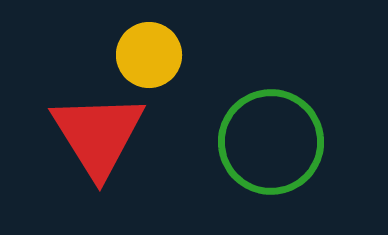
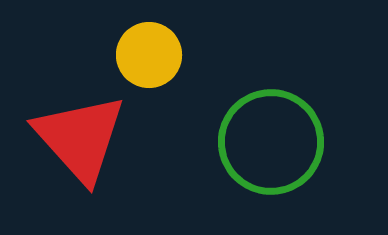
red triangle: moved 18 px left, 3 px down; rotated 10 degrees counterclockwise
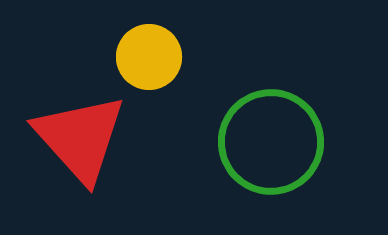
yellow circle: moved 2 px down
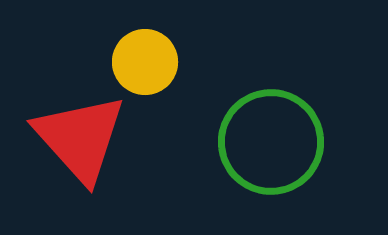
yellow circle: moved 4 px left, 5 px down
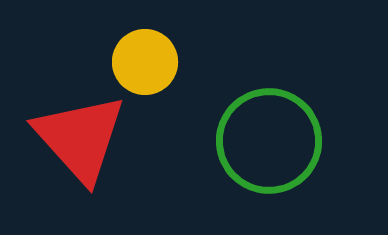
green circle: moved 2 px left, 1 px up
